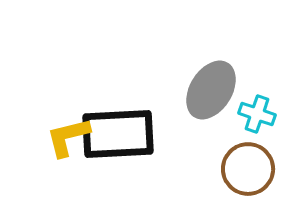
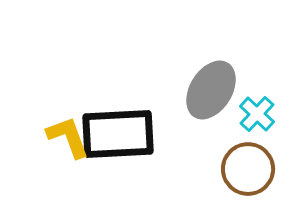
cyan cross: rotated 24 degrees clockwise
yellow L-shape: rotated 84 degrees clockwise
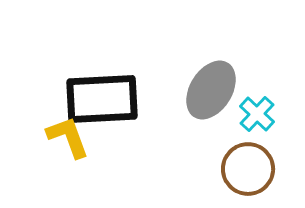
black rectangle: moved 16 px left, 35 px up
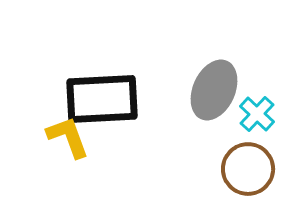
gray ellipse: moved 3 px right; rotated 8 degrees counterclockwise
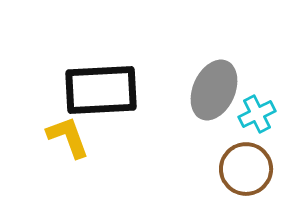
black rectangle: moved 1 px left, 9 px up
cyan cross: rotated 21 degrees clockwise
brown circle: moved 2 px left
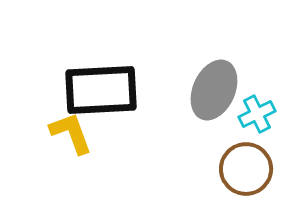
yellow L-shape: moved 3 px right, 4 px up
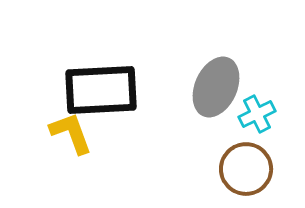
gray ellipse: moved 2 px right, 3 px up
